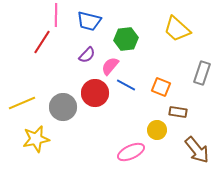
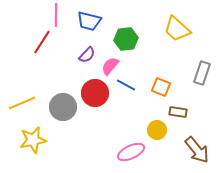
yellow star: moved 3 px left, 1 px down
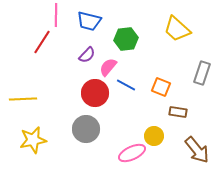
pink semicircle: moved 2 px left, 1 px down
yellow line: moved 1 px right, 4 px up; rotated 20 degrees clockwise
gray circle: moved 23 px right, 22 px down
yellow circle: moved 3 px left, 6 px down
pink ellipse: moved 1 px right, 1 px down
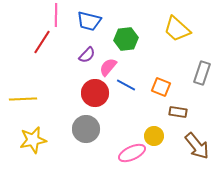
brown arrow: moved 4 px up
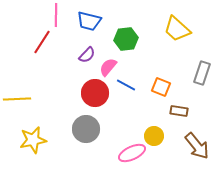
yellow line: moved 6 px left
brown rectangle: moved 1 px right, 1 px up
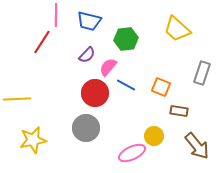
gray circle: moved 1 px up
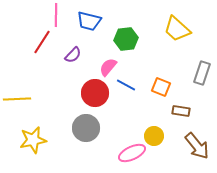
purple semicircle: moved 14 px left
brown rectangle: moved 2 px right
